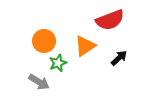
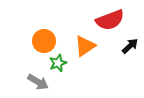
black arrow: moved 11 px right, 12 px up
gray arrow: moved 1 px left
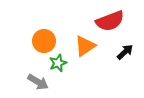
red semicircle: moved 1 px down
black arrow: moved 5 px left, 6 px down
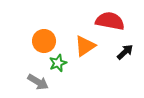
red semicircle: rotated 148 degrees counterclockwise
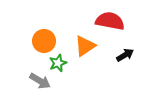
black arrow: moved 3 px down; rotated 12 degrees clockwise
gray arrow: moved 2 px right, 1 px up
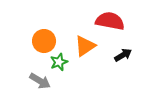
black arrow: moved 2 px left
green star: moved 1 px right, 1 px up
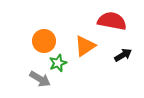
red semicircle: moved 2 px right
green star: moved 1 px left, 1 px down
gray arrow: moved 2 px up
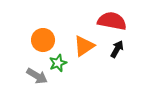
orange circle: moved 1 px left, 1 px up
orange triangle: moved 1 px left
black arrow: moved 6 px left, 6 px up; rotated 30 degrees counterclockwise
gray arrow: moved 3 px left, 3 px up
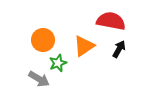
red semicircle: moved 1 px left
black arrow: moved 2 px right
gray arrow: moved 2 px right, 3 px down
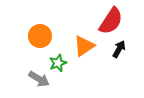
red semicircle: rotated 112 degrees clockwise
orange circle: moved 3 px left, 4 px up
